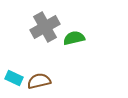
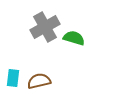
green semicircle: rotated 30 degrees clockwise
cyan rectangle: moved 1 px left; rotated 72 degrees clockwise
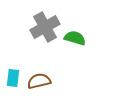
green semicircle: moved 1 px right
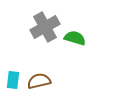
cyan rectangle: moved 2 px down
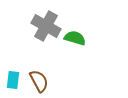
gray cross: moved 1 px right, 1 px up; rotated 32 degrees counterclockwise
brown semicircle: rotated 75 degrees clockwise
